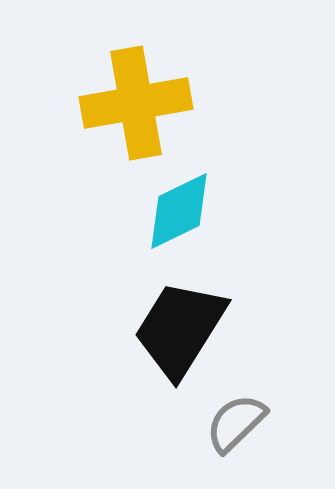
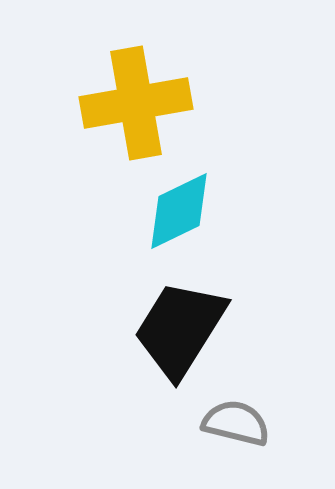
gray semicircle: rotated 58 degrees clockwise
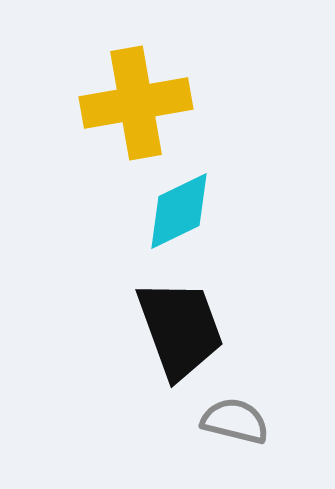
black trapezoid: rotated 128 degrees clockwise
gray semicircle: moved 1 px left, 2 px up
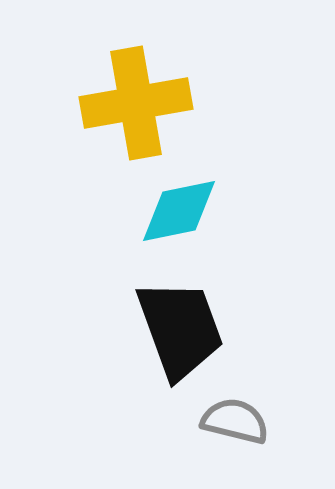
cyan diamond: rotated 14 degrees clockwise
